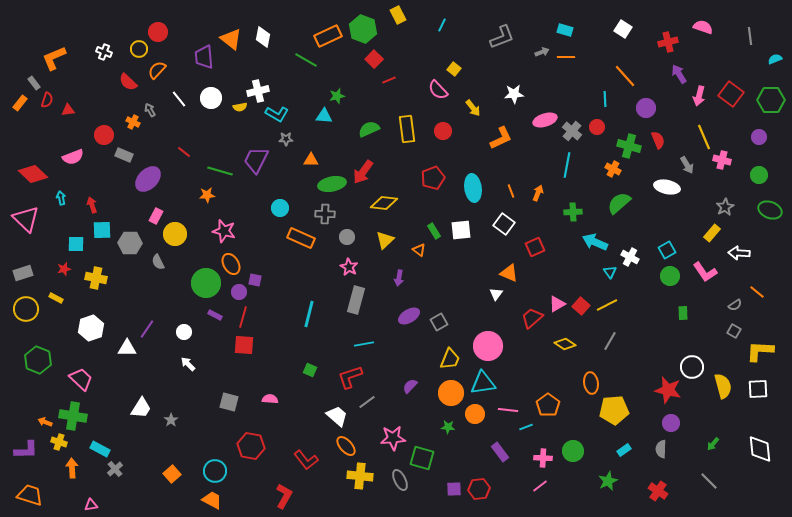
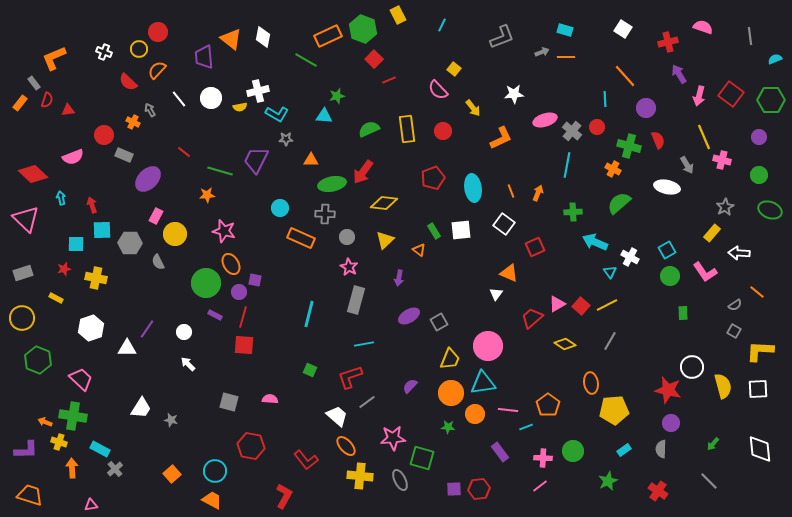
yellow circle at (26, 309): moved 4 px left, 9 px down
gray star at (171, 420): rotated 24 degrees counterclockwise
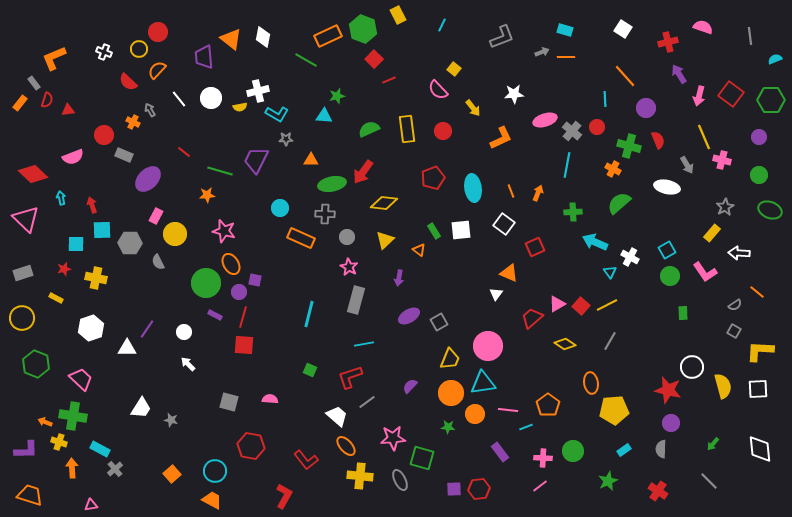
green hexagon at (38, 360): moved 2 px left, 4 px down
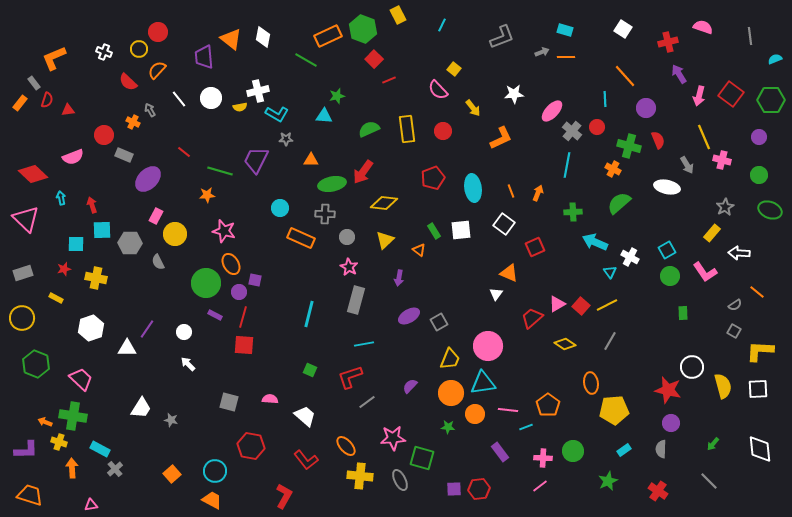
pink ellipse at (545, 120): moved 7 px right, 9 px up; rotated 30 degrees counterclockwise
white trapezoid at (337, 416): moved 32 px left
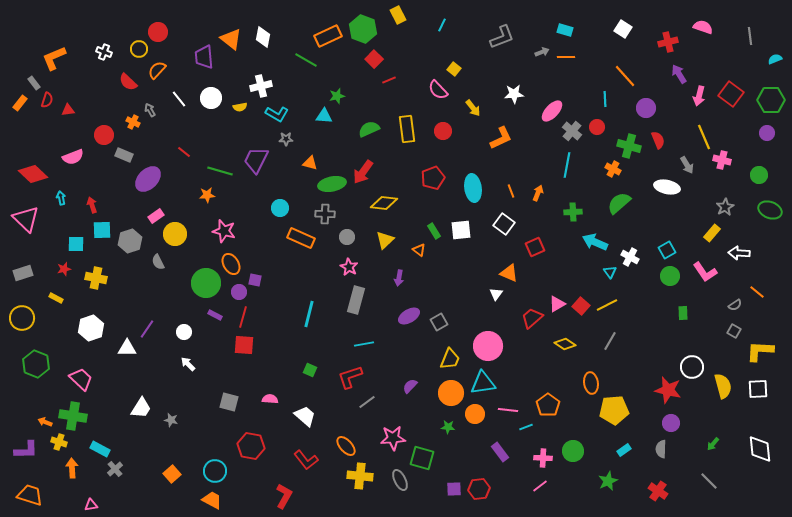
white cross at (258, 91): moved 3 px right, 5 px up
purple circle at (759, 137): moved 8 px right, 4 px up
orange triangle at (311, 160): moved 1 px left, 3 px down; rotated 14 degrees clockwise
pink rectangle at (156, 216): rotated 28 degrees clockwise
gray hexagon at (130, 243): moved 2 px up; rotated 20 degrees counterclockwise
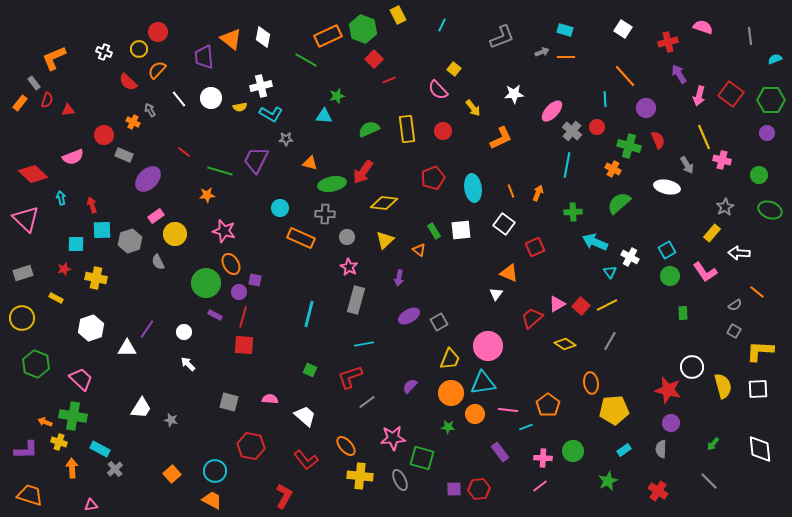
cyan L-shape at (277, 114): moved 6 px left
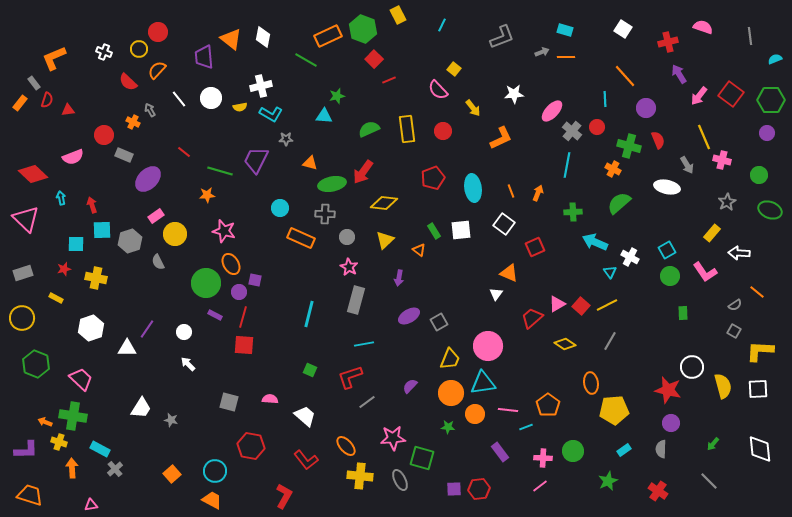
pink arrow at (699, 96): rotated 24 degrees clockwise
gray star at (725, 207): moved 2 px right, 5 px up
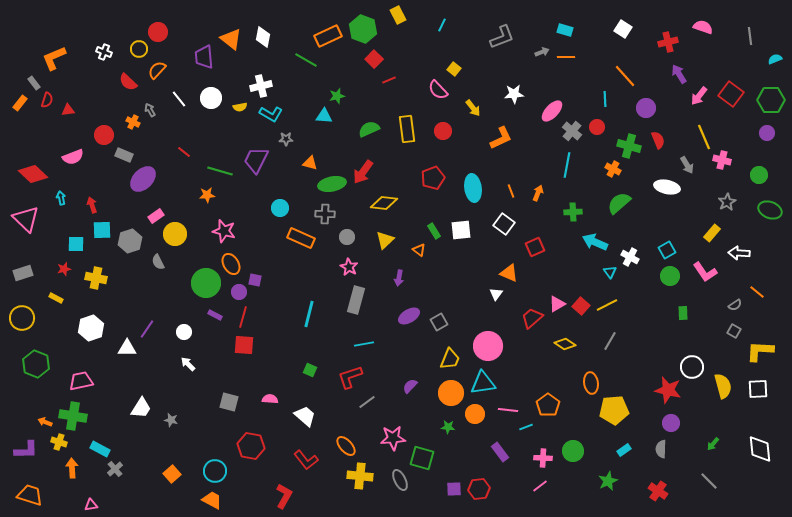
purple ellipse at (148, 179): moved 5 px left
pink trapezoid at (81, 379): moved 2 px down; rotated 55 degrees counterclockwise
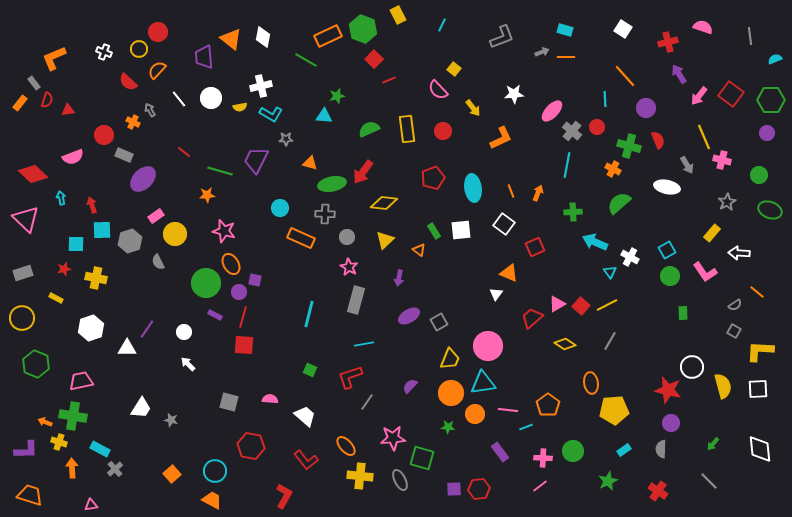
gray line at (367, 402): rotated 18 degrees counterclockwise
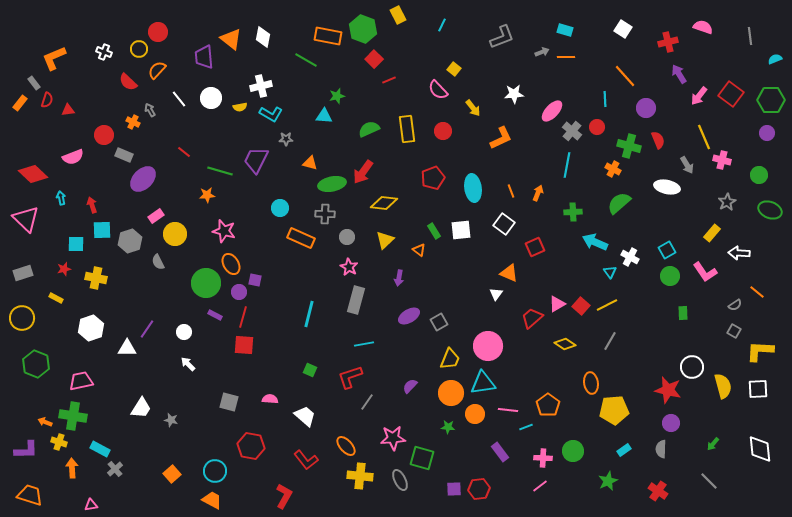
orange rectangle at (328, 36): rotated 36 degrees clockwise
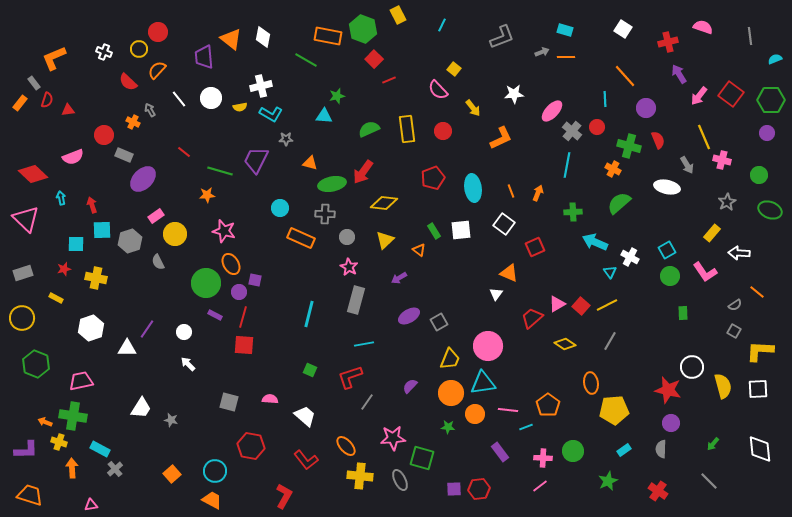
purple arrow at (399, 278): rotated 49 degrees clockwise
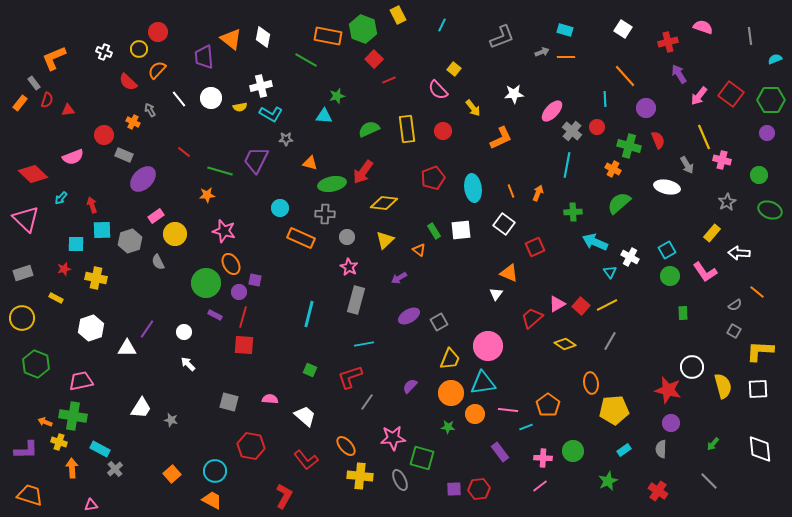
cyan arrow at (61, 198): rotated 128 degrees counterclockwise
